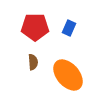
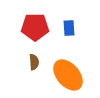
blue rectangle: rotated 28 degrees counterclockwise
brown semicircle: moved 1 px right
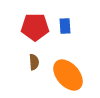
blue rectangle: moved 4 px left, 2 px up
